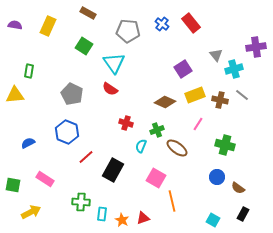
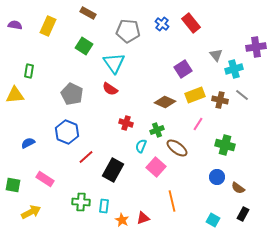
pink square at (156, 178): moved 11 px up; rotated 12 degrees clockwise
cyan rectangle at (102, 214): moved 2 px right, 8 px up
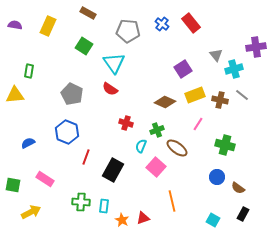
red line at (86, 157): rotated 28 degrees counterclockwise
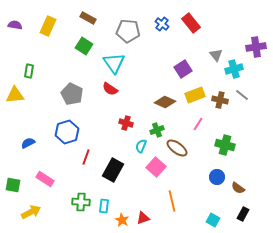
brown rectangle at (88, 13): moved 5 px down
blue hexagon at (67, 132): rotated 20 degrees clockwise
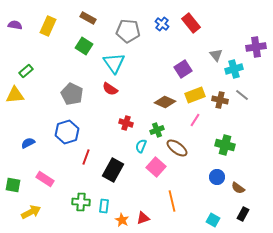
green rectangle at (29, 71): moved 3 px left; rotated 40 degrees clockwise
pink line at (198, 124): moved 3 px left, 4 px up
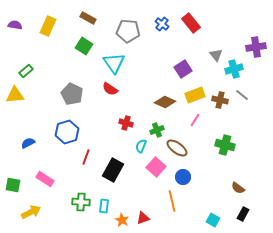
blue circle at (217, 177): moved 34 px left
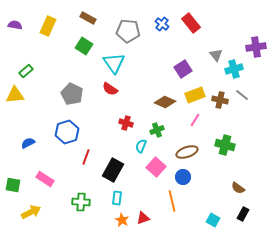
brown ellipse at (177, 148): moved 10 px right, 4 px down; rotated 55 degrees counterclockwise
cyan rectangle at (104, 206): moved 13 px right, 8 px up
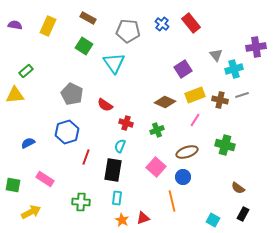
red semicircle at (110, 89): moved 5 px left, 16 px down
gray line at (242, 95): rotated 56 degrees counterclockwise
cyan semicircle at (141, 146): moved 21 px left
black rectangle at (113, 170): rotated 20 degrees counterclockwise
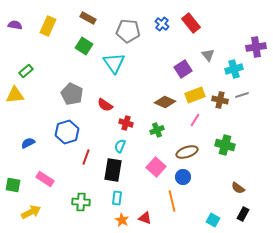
gray triangle at (216, 55): moved 8 px left
red triangle at (143, 218): moved 2 px right; rotated 40 degrees clockwise
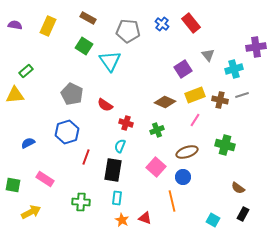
cyan triangle at (114, 63): moved 4 px left, 2 px up
